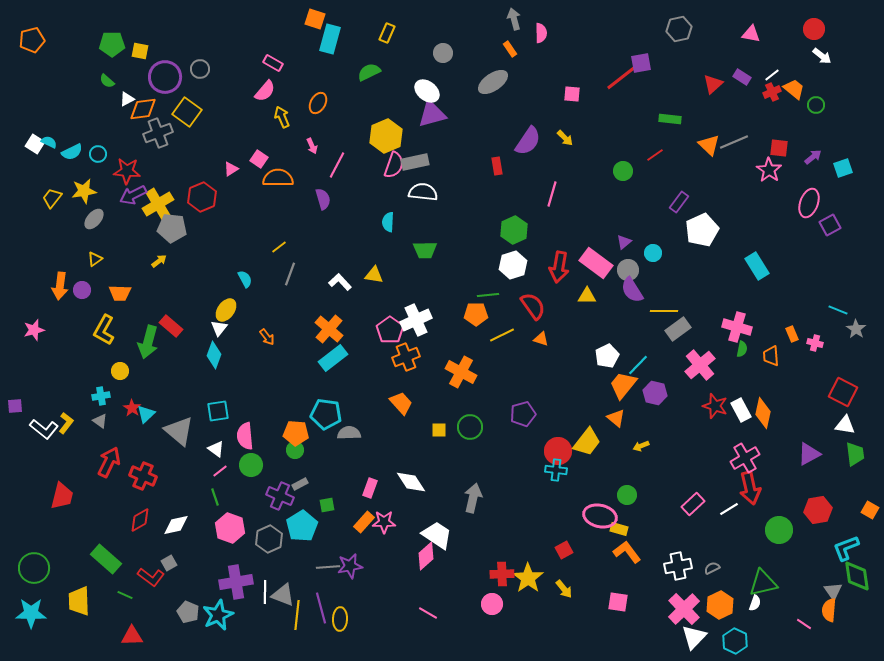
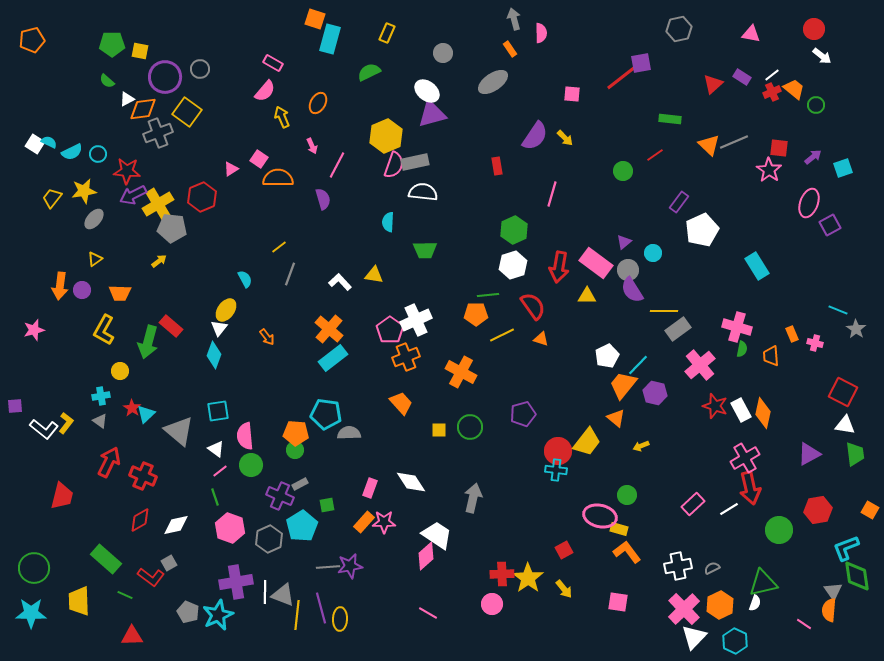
purple semicircle at (528, 141): moved 7 px right, 5 px up
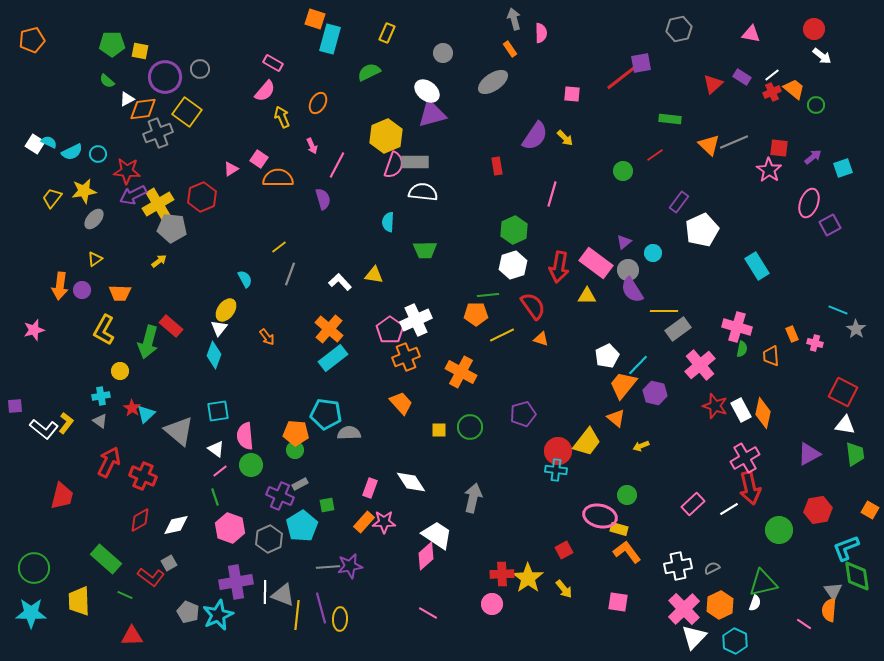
gray rectangle at (415, 162): rotated 12 degrees clockwise
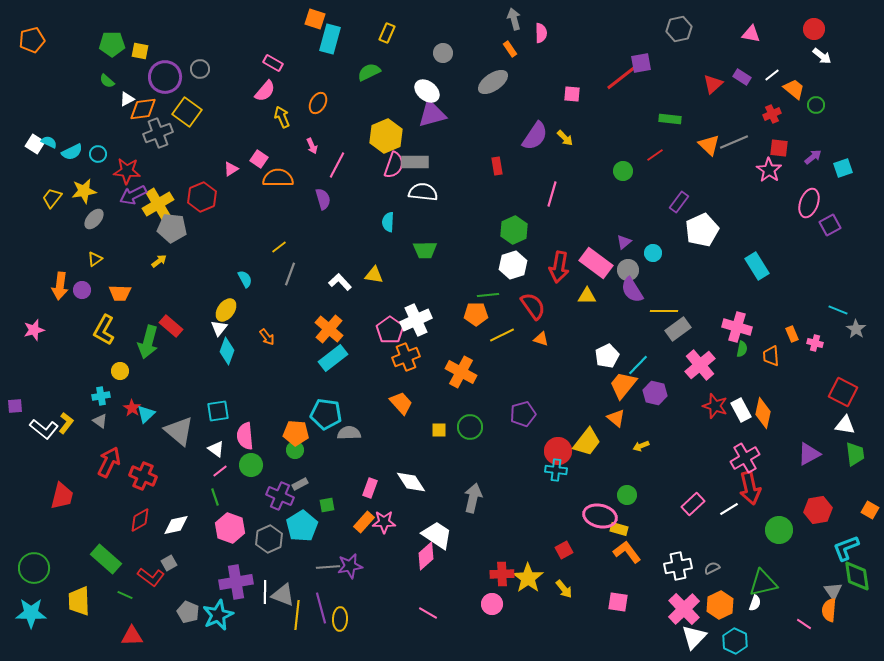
red cross at (772, 92): moved 22 px down
cyan diamond at (214, 355): moved 13 px right, 4 px up
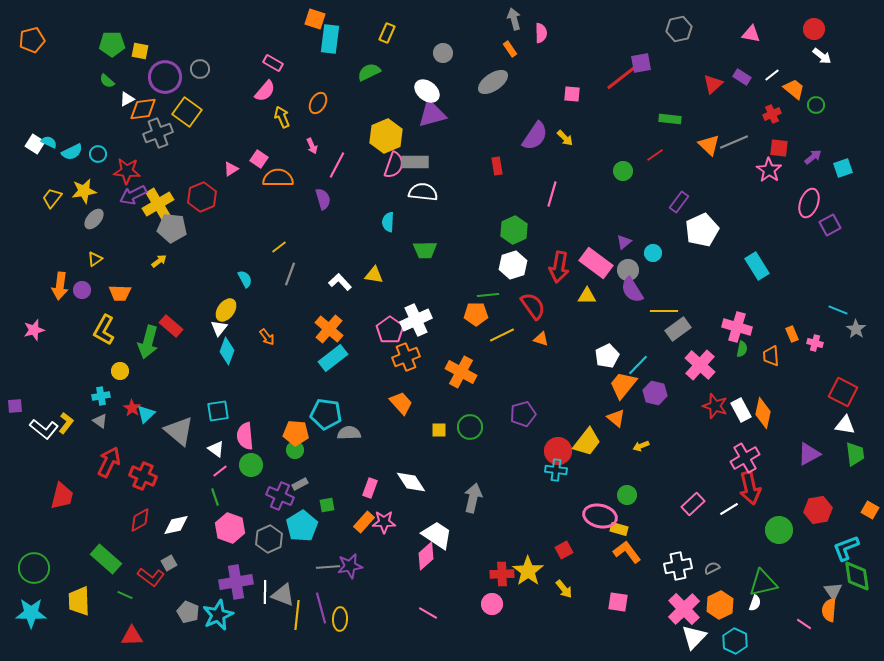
cyan rectangle at (330, 39): rotated 8 degrees counterclockwise
pink cross at (700, 365): rotated 8 degrees counterclockwise
yellow star at (528, 578): moved 7 px up
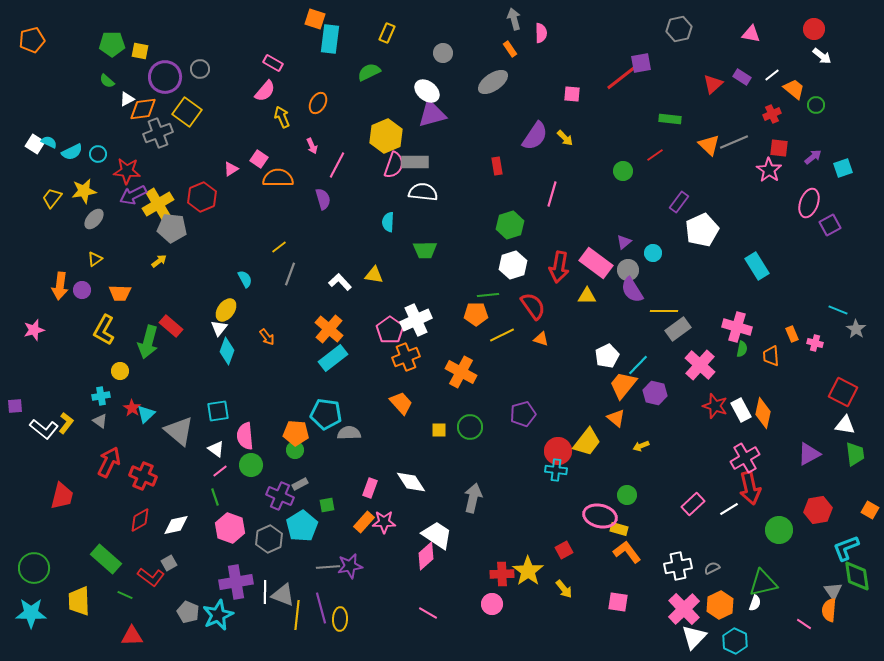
green hexagon at (514, 230): moved 4 px left, 5 px up; rotated 8 degrees clockwise
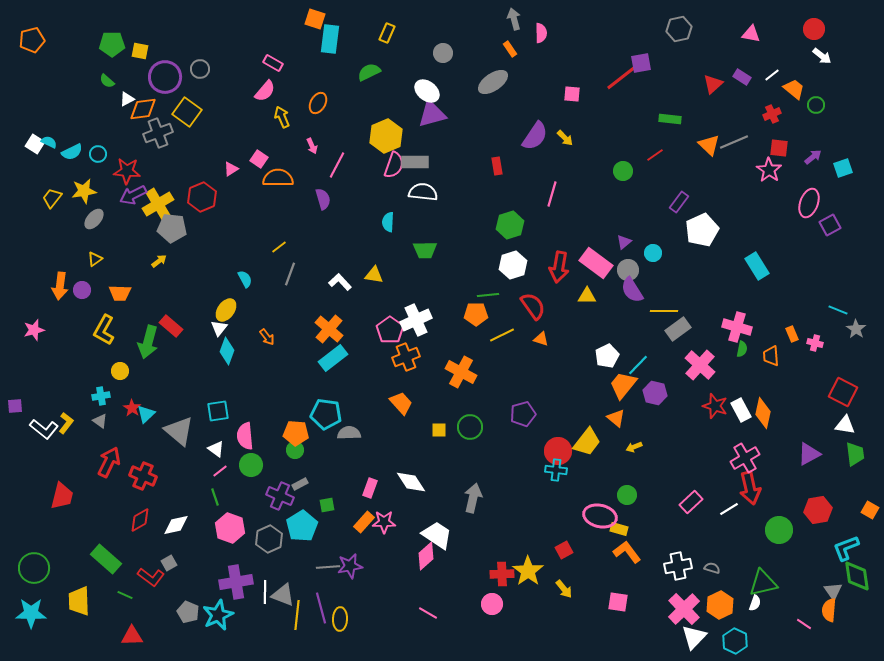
yellow arrow at (641, 446): moved 7 px left, 1 px down
pink rectangle at (693, 504): moved 2 px left, 2 px up
gray semicircle at (712, 568): rotated 42 degrees clockwise
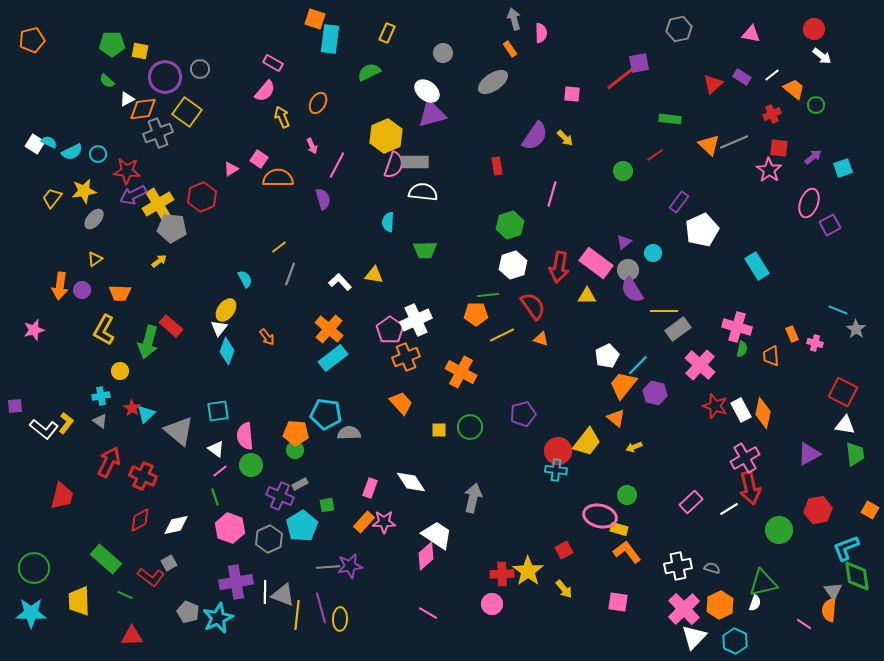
purple square at (641, 63): moved 2 px left
cyan star at (218, 615): moved 3 px down
